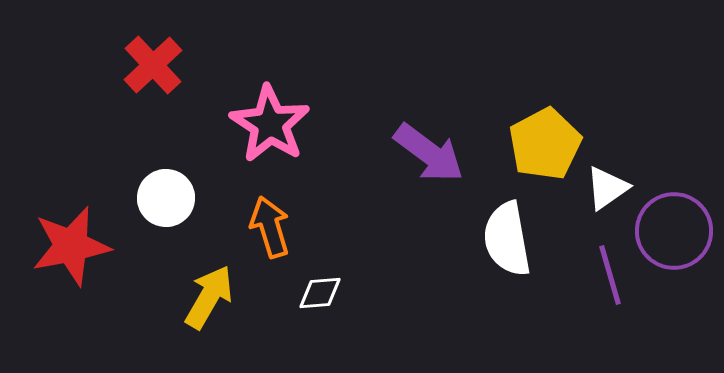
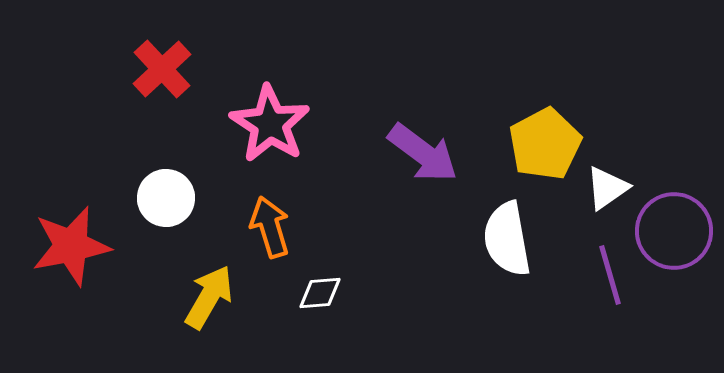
red cross: moved 9 px right, 4 px down
purple arrow: moved 6 px left
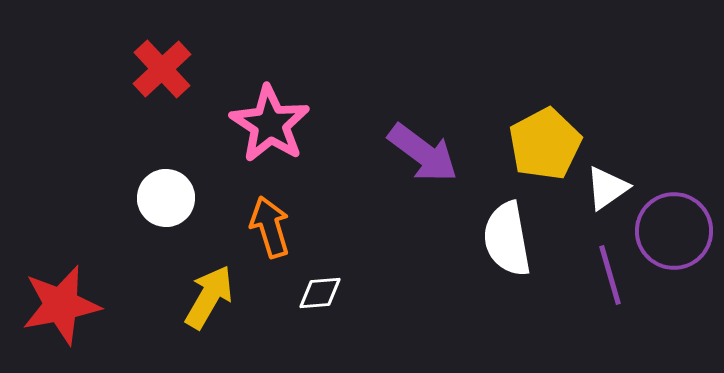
red star: moved 10 px left, 59 px down
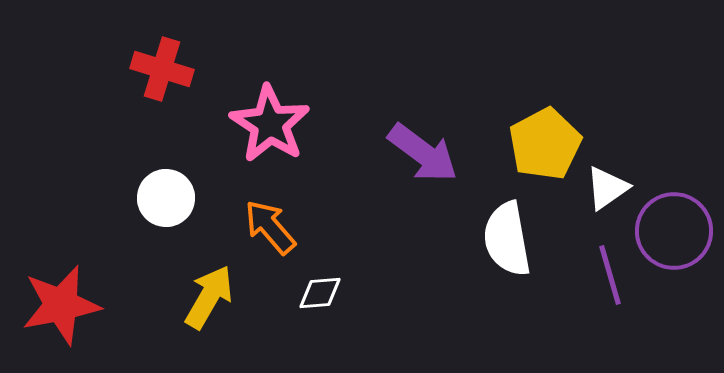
red cross: rotated 30 degrees counterclockwise
orange arrow: rotated 24 degrees counterclockwise
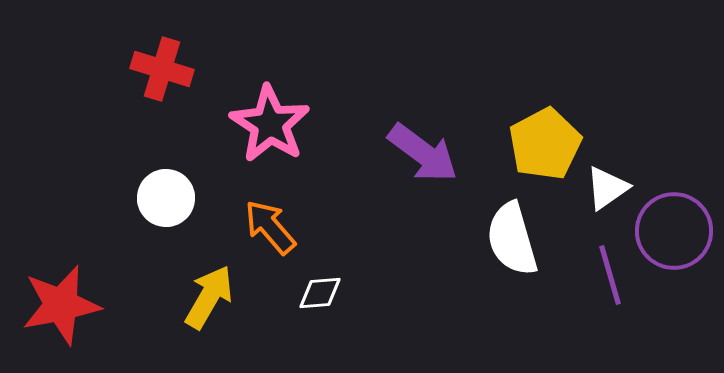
white semicircle: moved 5 px right; rotated 6 degrees counterclockwise
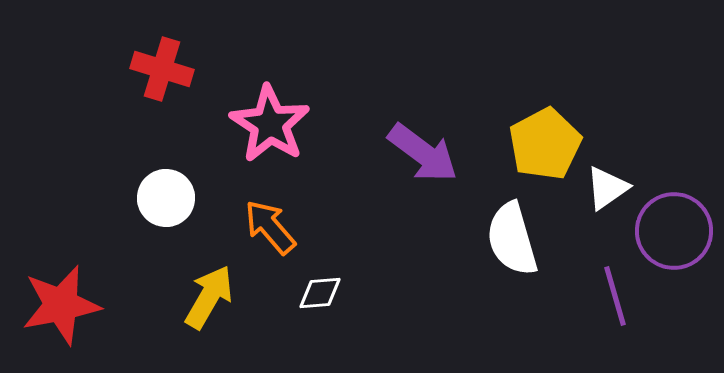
purple line: moved 5 px right, 21 px down
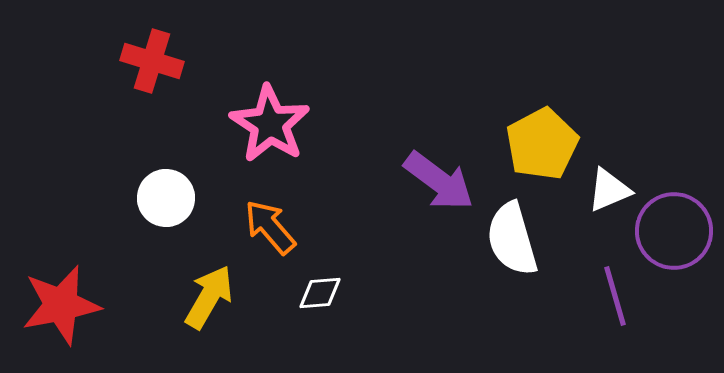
red cross: moved 10 px left, 8 px up
yellow pentagon: moved 3 px left
purple arrow: moved 16 px right, 28 px down
white triangle: moved 2 px right, 2 px down; rotated 12 degrees clockwise
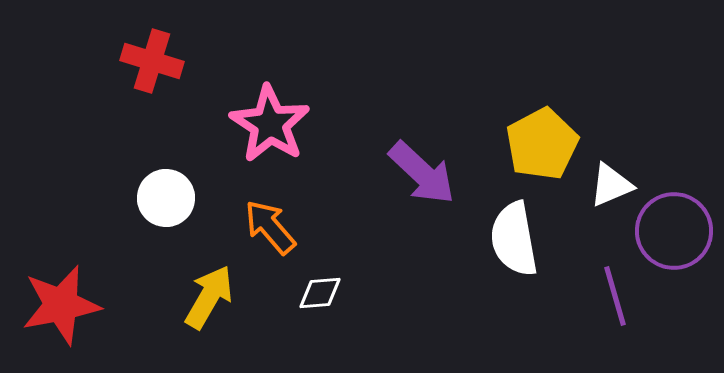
purple arrow: moved 17 px left, 8 px up; rotated 6 degrees clockwise
white triangle: moved 2 px right, 5 px up
white semicircle: moved 2 px right; rotated 6 degrees clockwise
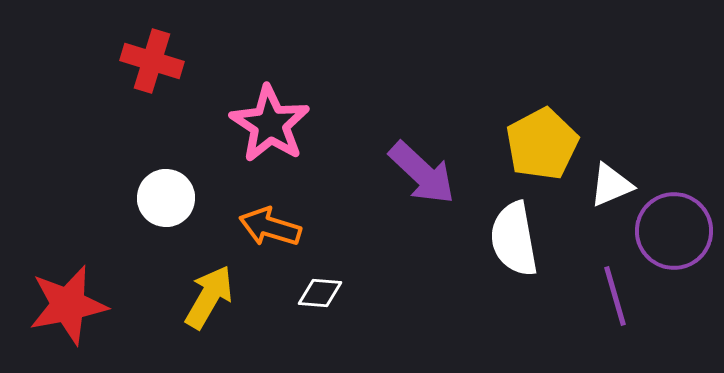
orange arrow: rotated 32 degrees counterclockwise
white diamond: rotated 9 degrees clockwise
red star: moved 7 px right
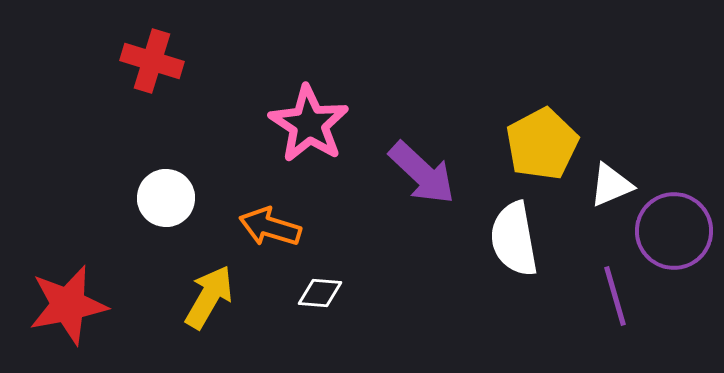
pink star: moved 39 px right
